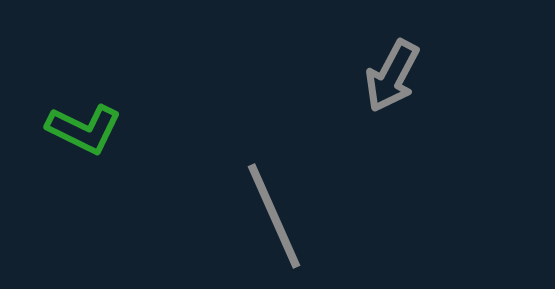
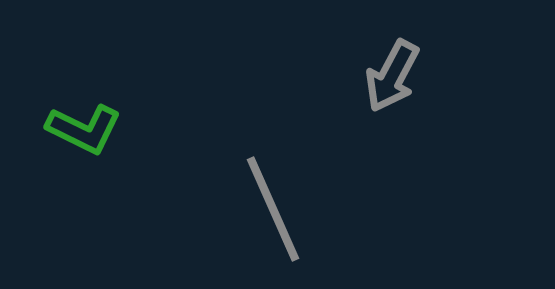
gray line: moved 1 px left, 7 px up
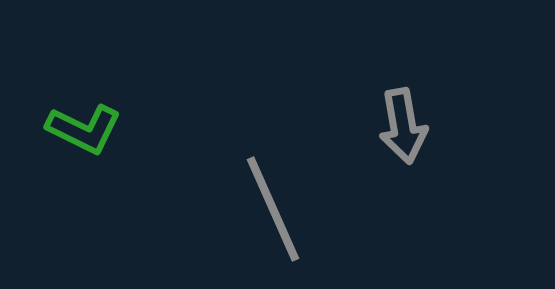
gray arrow: moved 11 px right, 50 px down; rotated 38 degrees counterclockwise
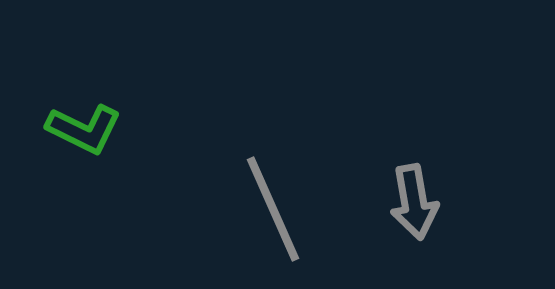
gray arrow: moved 11 px right, 76 px down
